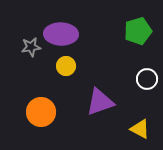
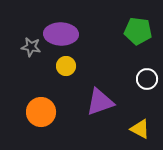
green pentagon: rotated 24 degrees clockwise
gray star: rotated 18 degrees clockwise
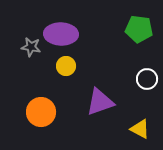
green pentagon: moved 1 px right, 2 px up
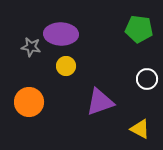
orange circle: moved 12 px left, 10 px up
